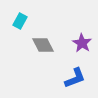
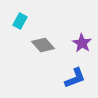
gray diamond: rotated 15 degrees counterclockwise
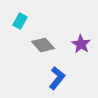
purple star: moved 1 px left, 1 px down
blue L-shape: moved 18 px left; rotated 30 degrees counterclockwise
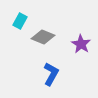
gray diamond: moved 8 px up; rotated 25 degrees counterclockwise
blue L-shape: moved 6 px left, 4 px up; rotated 10 degrees counterclockwise
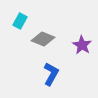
gray diamond: moved 2 px down
purple star: moved 1 px right, 1 px down
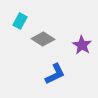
gray diamond: rotated 10 degrees clockwise
blue L-shape: moved 4 px right; rotated 35 degrees clockwise
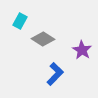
purple star: moved 5 px down
blue L-shape: rotated 20 degrees counterclockwise
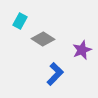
purple star: rotated 18 degrees clockwise
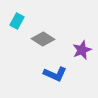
cyan rectangle: moved 3 px left
blue L-shape: rotated 70 degrees clockwise
